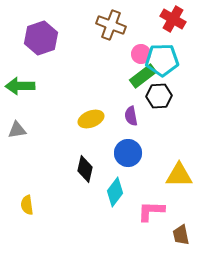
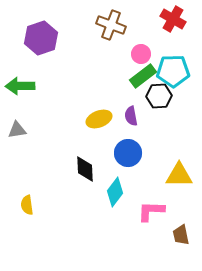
cyan pentagon: moved 11 px right, 11 px down
yellow ellipse: moved 8 px right
black diamond: rotated 16 degrees counterclockwise
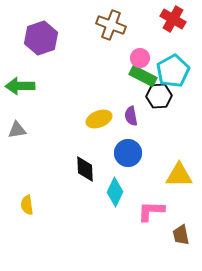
pink circle: moved 1 px left, 4 px down
cyan pentagon: rotated 28 degrees counterclockwise
green rectangle: rotated 64 degrees clockwise
cyan diamond: rotated 12 degrees counterclockwise
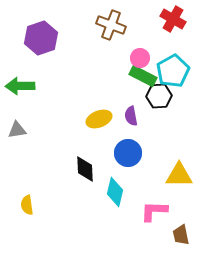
cyan diamond: rotated 12 degrees counterclockwise
pink L-shape: moved 3 px right
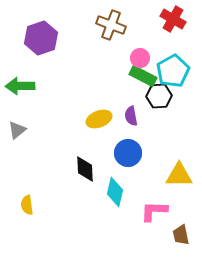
gray triangle: rotated 30 degrees counterclockwise
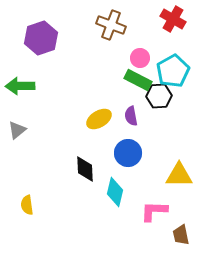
green rectangle: moved 5 px left, 4 px down
yellow ellipse: rotated 10 degrees counterclockwise
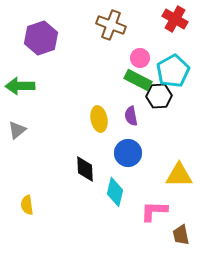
red cross: moved 2 px right
yellow ellipse: rotated 70 degrees counterclockwise
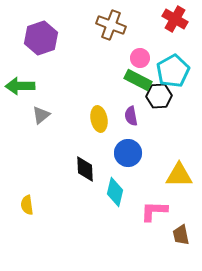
gray triangle: moved 24 px right, 15 px up
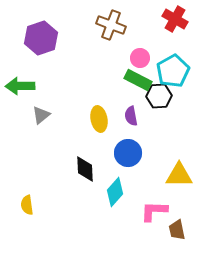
cyan diamond: rotated 28 degrees clockwise
brown trapezoid: moved 4 px left, 5 px up
